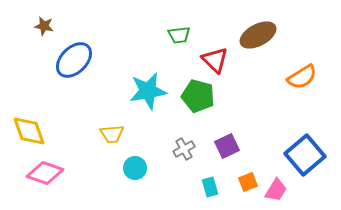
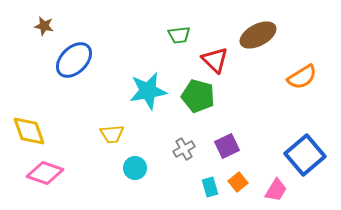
orange square: moved 10 px left; rotated 18 degrees counterclockwise
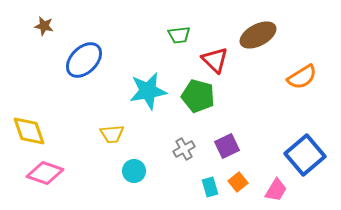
blue ellipse: moved 10 px right
cyan circle: moved 1 px left, 3 px down
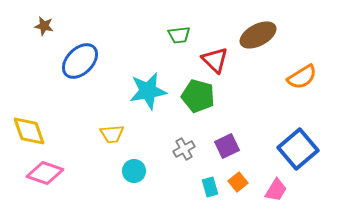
blue ellipse: moved 4 px left, 1 px down
blue square: moved 7 px left, 6 px up
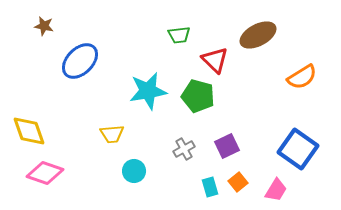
blue square: rotated 15 degrees counterclockwise
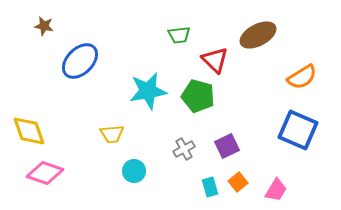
blue square: moved 19 px up; rotated 12 degrees counterclockwise
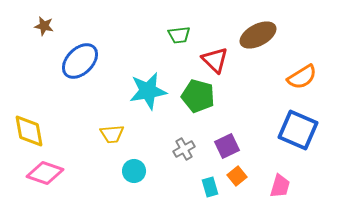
yellow diamond: rotated 9 degrees clockwise
orange square: moved 1 px left, 6 px up
pink trapezoid: moved 4 px right, 4 px up; rotated 15 degrees counterclockwise
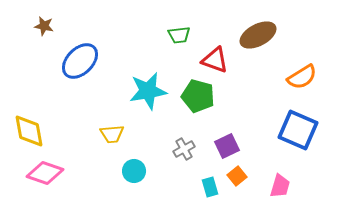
red triangle: rotated 24 degrees counterclockwise
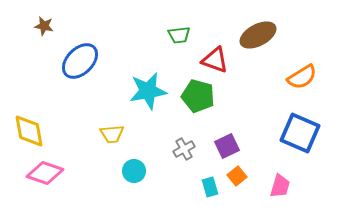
blue square: moved 2 px right, 3 px down
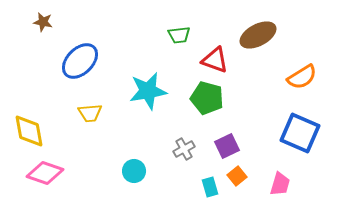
brown star: moved 1 px left, 4 px up
green pentagon: moved 9 px right, 2 px down
yellow trapezoid: moved 22 px left, 21 px up
pink trapezoid: moved 2 px up
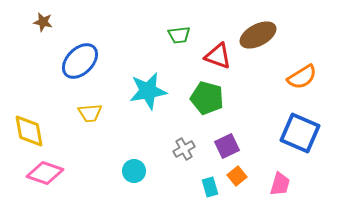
red triangle: moved 3 px right, 4 px up
